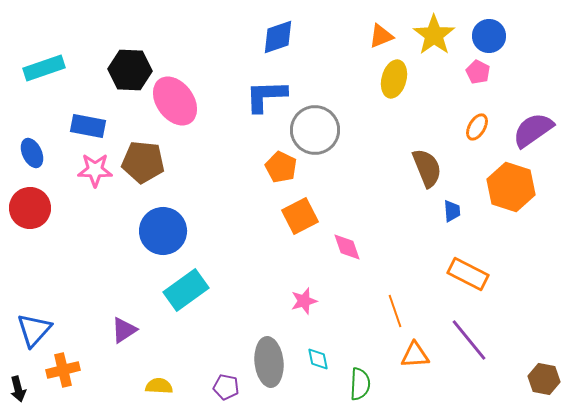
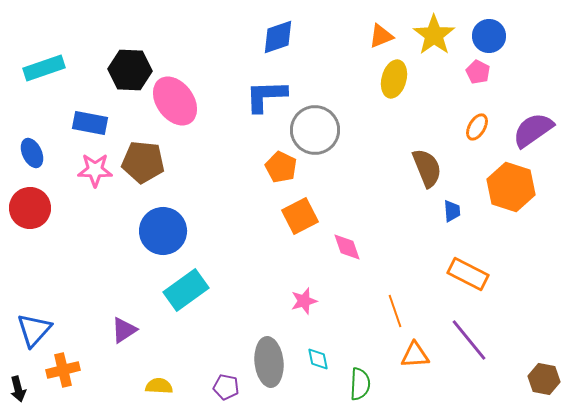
blue rectangle at (88, 126): moved 2 px right, 3 px up
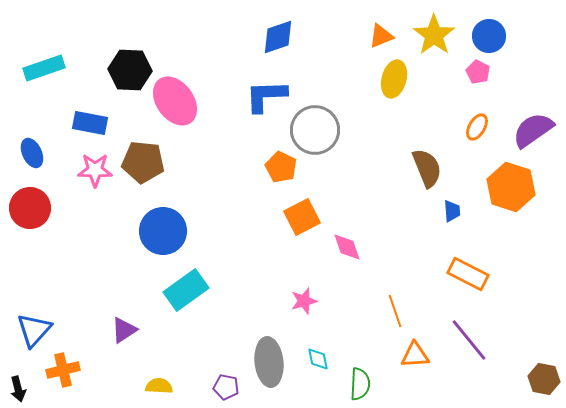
orange square at (300, 216): moved 2 px right, 1 px down
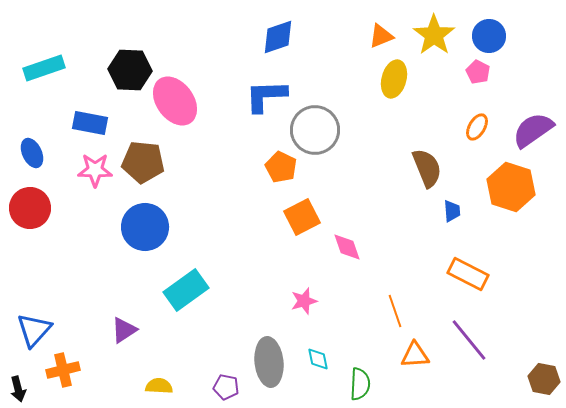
blue circle at (163, 231): moved 18 px left, 4 px up
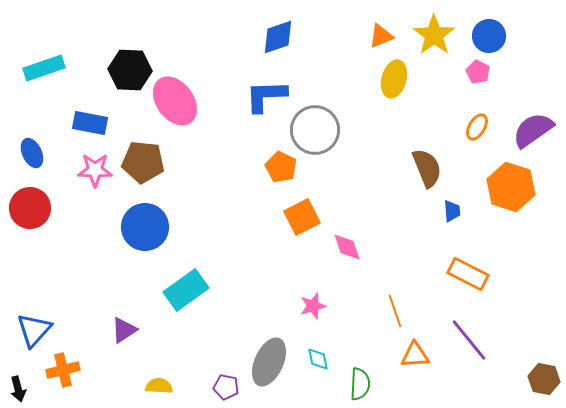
pink star at (304, 301): moved 9 px right, 5 px down
gray ellipse at (269, 362): rotated 30 degrees clockwise
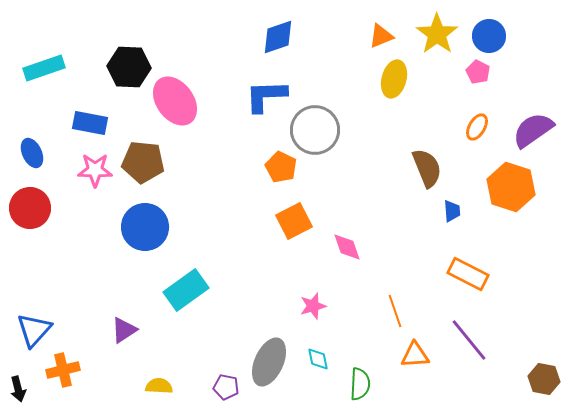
yellow star at (434, 35): moved 3 px right, 1 px up
black hexagon at (130, 70): moved 1 px left, 3 px up
orange square at (302, 217): moved 8 px left, 4 px down
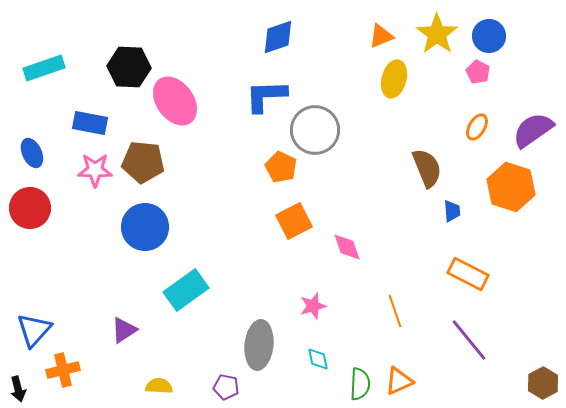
orange triangle at (415, 355): moved 16 px left, 26 px down; rotated 20 degrees counterclockwise
gray ellipse at (269, 362): moved 10 px left, 17 px up; rotated 18 degrees counterclockwise
brown hexagon at (544, 379): moved 1 px left, 4 px down; rotated 20 degrees clockwise
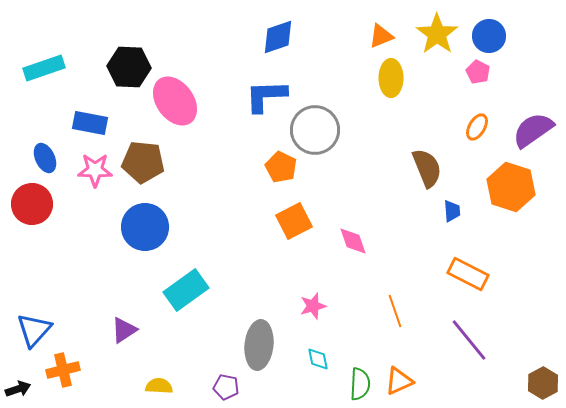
yellow ellipse at (394, 79): moved 3 px left, 1 px up; rotated 15 degrees counterclockwise
blue ellipse at (32, 153): moved 13 px right, 5 px down
red circle at (30, 208): moved 2 px right, 4 px up
pink diamond at (347, 247): moved 6 px right, 6 px up
black arrow at (18, 389): rotated 95 degrees counterclockwise
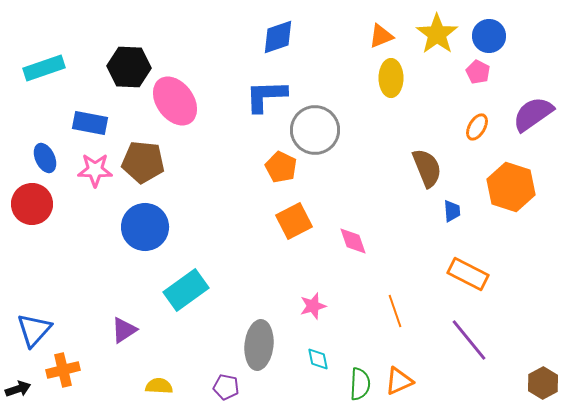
purple semicircle at (533, 130): moved 16 px up
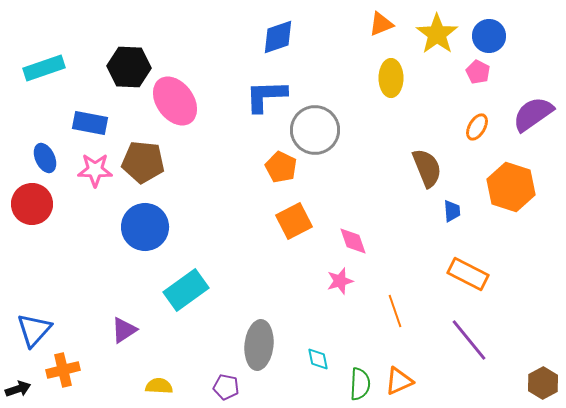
orange triangle at (381, 36): moved 12 px up
pink star at (313, 306): moved 27 px right, 25 px up
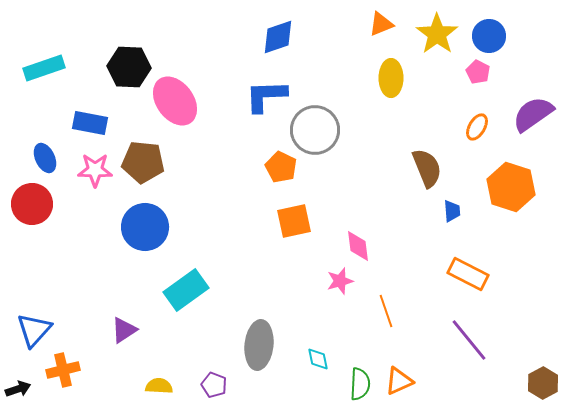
orange square at (294, 221): rotated 15 degrees clockwise
pink diamond at (353, 241): moved 5 px right, 5 px down; rotated 12 degrees clockwise
orange line at (395, 311): moved 9 px left
purple pentagon at (226, 387): moved 12 px left, 2 px up; rotated 10 degrees clockwise
